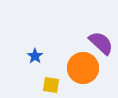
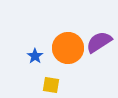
purple semicircle: moved 2 px left, 1 px up; rotated 76 degrees counterclockwise
orange circle: moved 15 px left, 20 px up
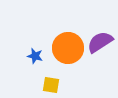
purple semicircle: moved 1 px right
blue star: rotated 21 degrees counterclockwise
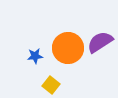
blue star: rotated 21 degrees counterclockwise
yellow square: rotated 30 degrees clockwise
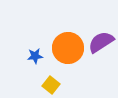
purple semicircle: moved 1 px right
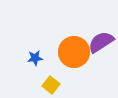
orange circle: moved 6 px right, 4 px down
blue star: moved 2 px down
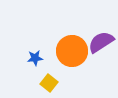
orange circle: moved 2 px left, 1 px up
yellow square: moved 2 px left, 2 px up
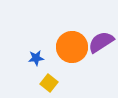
orange circle: moved 4 px up
blue star: moved 1 px right
